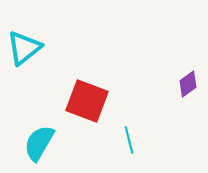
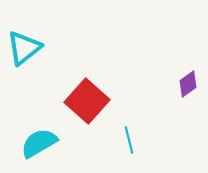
red square: rotated 21 degrees clockwise
cyan semicircle: rotated 30 degrees clockwise
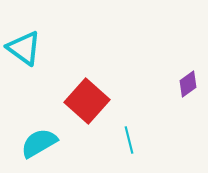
cyan triangle: rotated 45 degrees counterclockwise
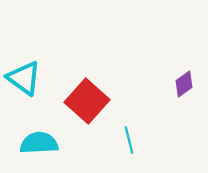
cyan triangle: moved 30 px down
purple diamond: moved 4 px left
cyan semicircle: rotated 27 degrees clockwise
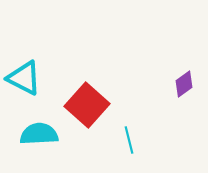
cyan triangle: rotated 9 degrees counterclockwise
red square: moved 4 px down
cyan semicircle: moved 9 px up
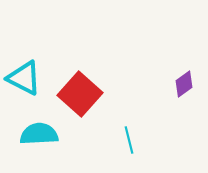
red square: moved 7 px left, 11 px up
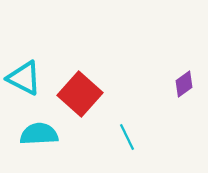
cyan line: moved 2 px left, 3 px up; rotated 12 degrees counterclockwise
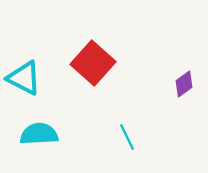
red square: moved 13 px right, 31 px up
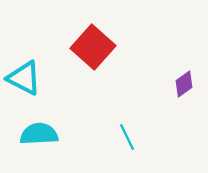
red square: moved 16 px up
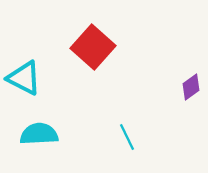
purple diamond: moved 7 px right, 3 px down
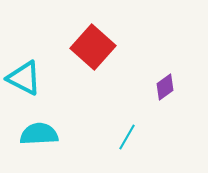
purple diamond: moved 26 px left
cyan line: rotated 56 degrees clockwise
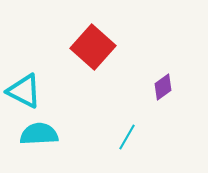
cyan triangle: moved 13 px down
purple diamond: moved 2 px left
